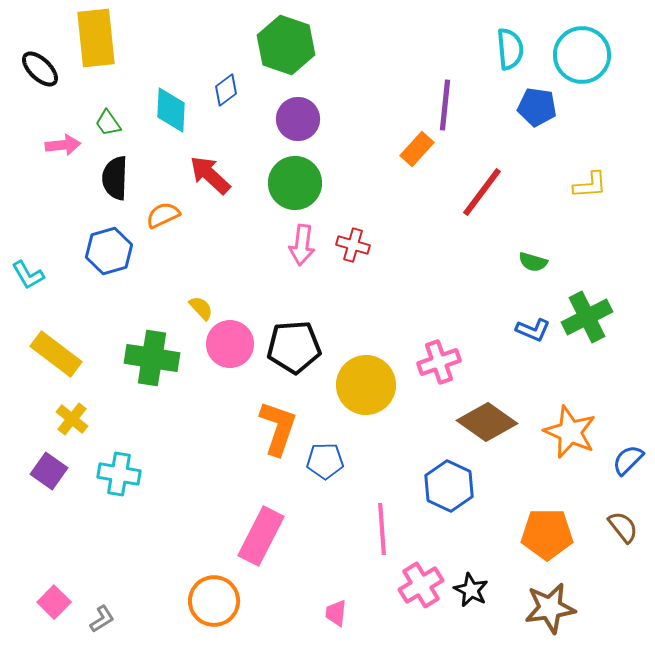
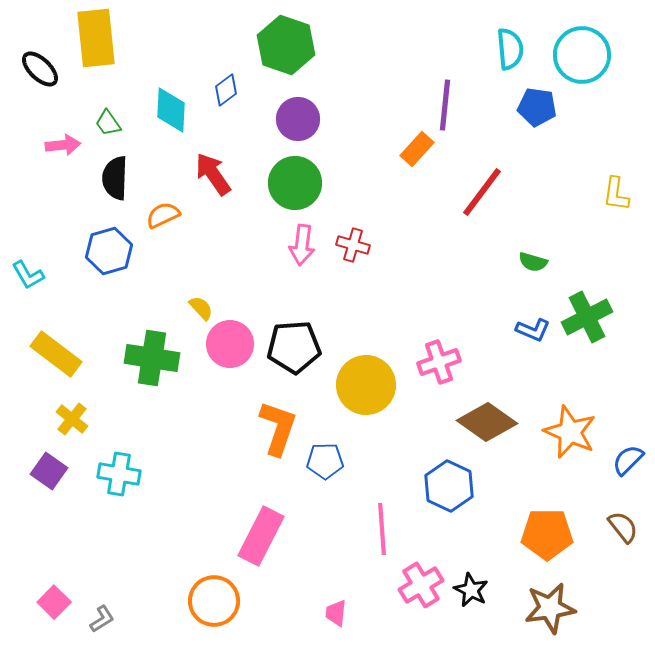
red arrow at (210, 175): moved 3 px right, 1 px up; rotated 12 degrees clockwise
yellow L-shape at (590, 185): moved 26 px right, 9 px down; rotated 102 degrees clockwise
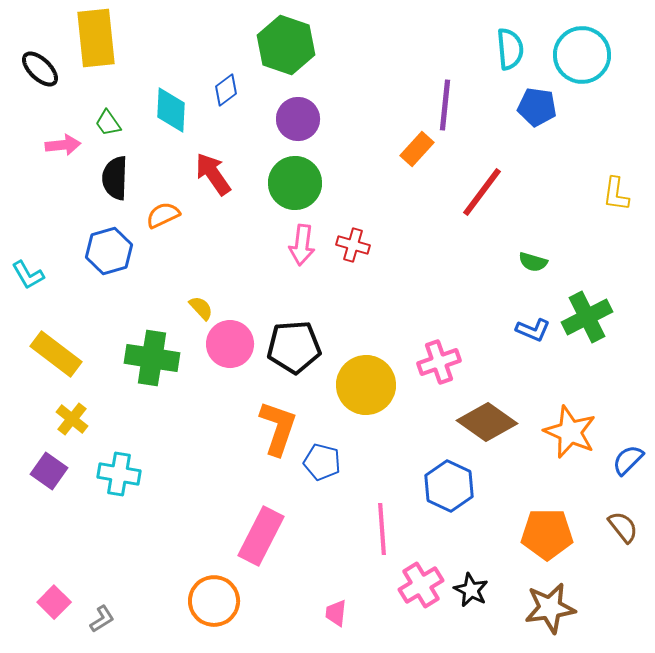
blue pentagon at (325, 461): moved 3 px left, 1 px down; rotated 15 degrees clockwise
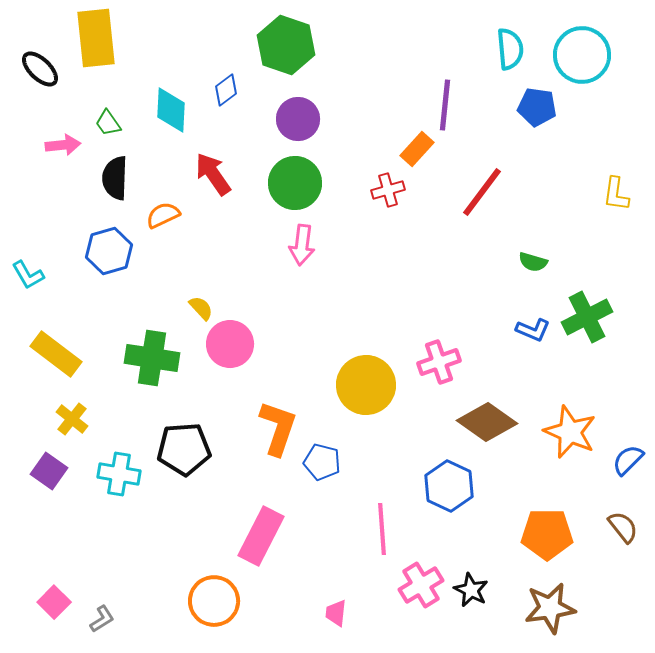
red cross at (353, 245): moved 35 px right, 55 px up; rotated 32 degrees counterclockwise
black pentagon at (294, 347): moved 110 px left, 102 px down
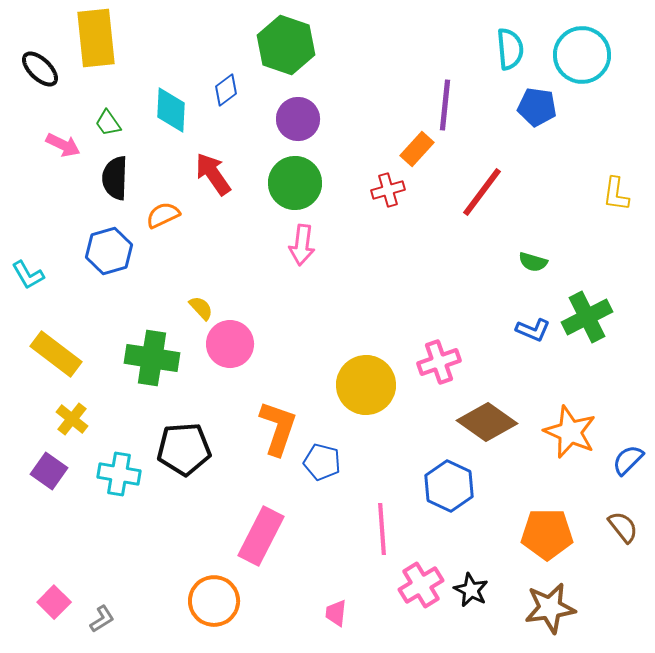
pink arrow at (63, 145): rotated 32 degrees clockwise
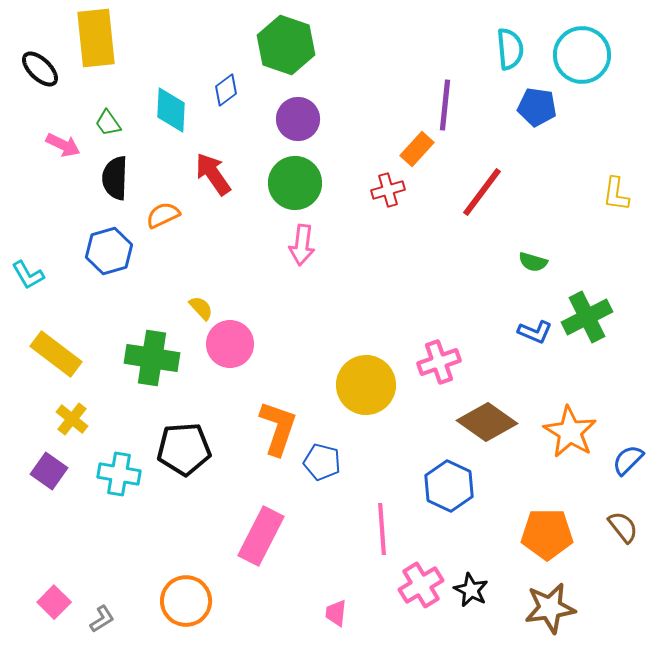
blue L-shape at (533, 330): moved 2 px right, 2 px down
orange star at (570, 432): rotated 8 degrees clockwise
orange circle at (214, 601): moved 28 px left
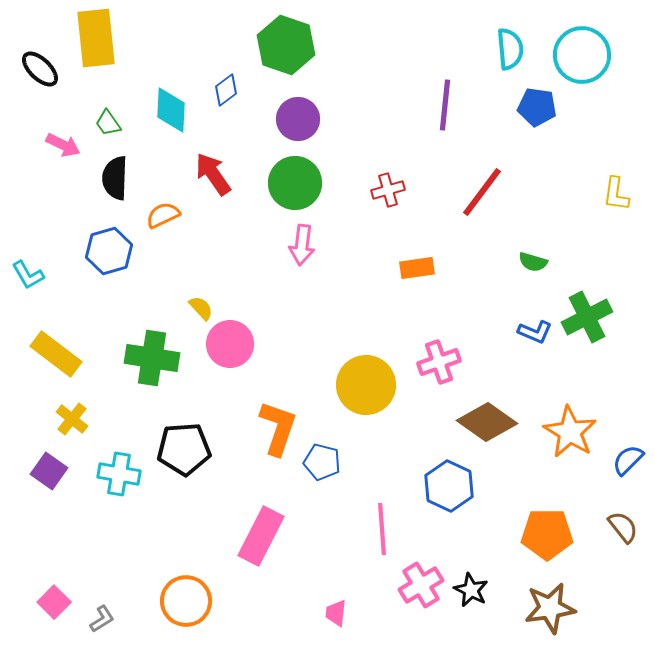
orange rectangle at (417, 149): moved 119 px down; rotated 40 degrees clockwise
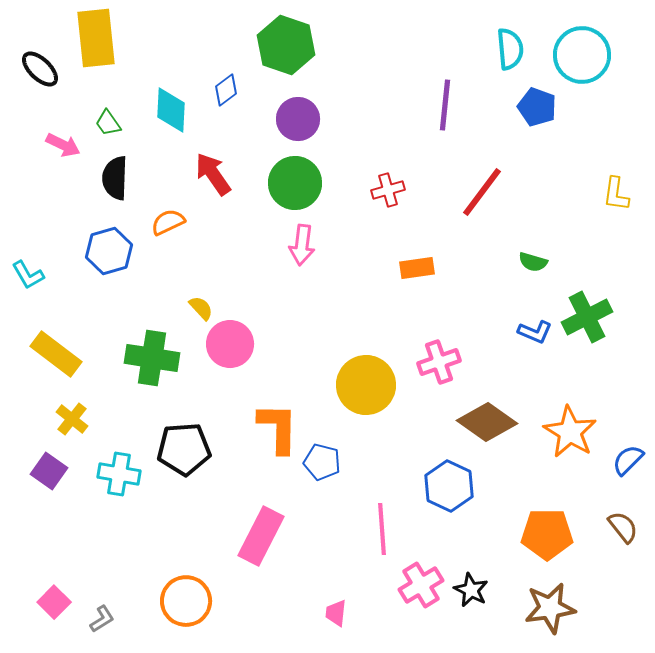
blue pentagon at (537, 107): rotated 12 degrees clockwise
orange semicircle at (163, 215): moved 5 px right, 7 px down
orange L-shape at (278, 428): rotated 18 degrees counterclockwise
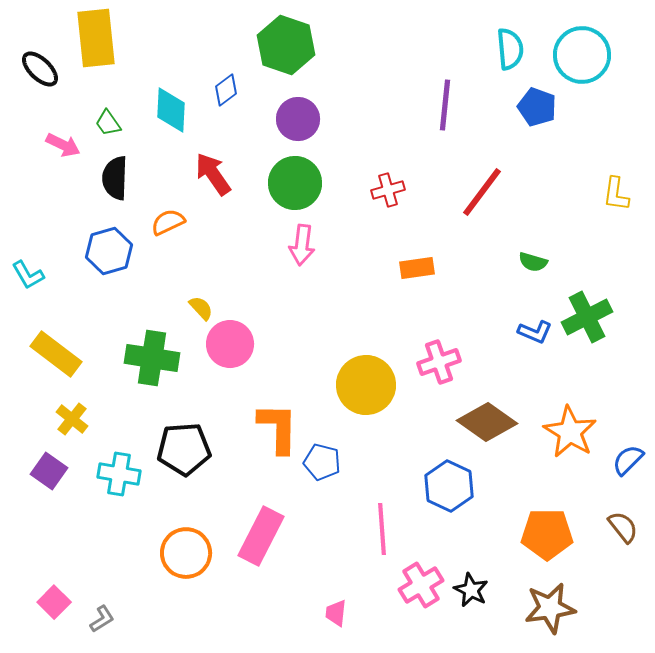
orange circle at (186, 601): moved 48 px up
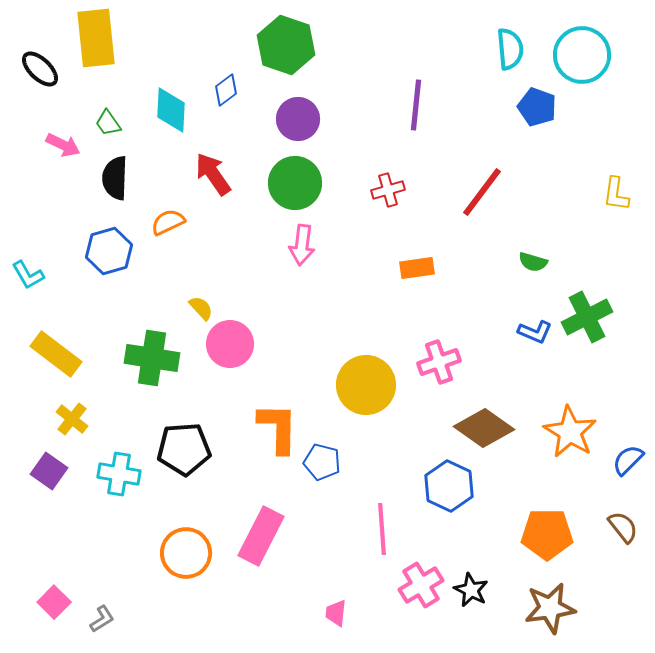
purple line at (445, 105): moved 29 px left
brown diamond at (487, 422): moved 3 px left, 6 px down
